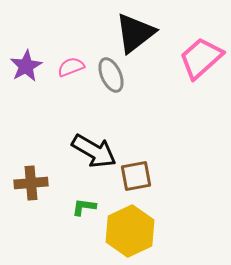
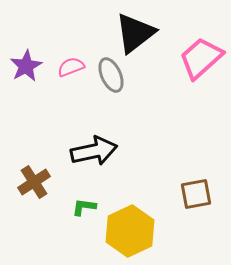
black arrow: rotated 42 degrees counterclockwise
brown square: moved 60 px right, 18 px down
brown cross: moved 3 px right, 1 px up; rotated 28 degrees counterclockwise
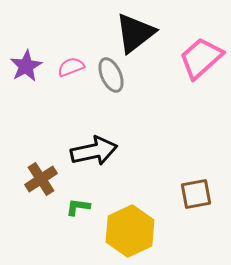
brown cross: moved 7 px right, 3 px up
green L-shape: moved 6 px left
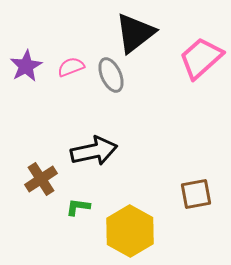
yellow hexagon: rotated 6 degrees counterclockwise
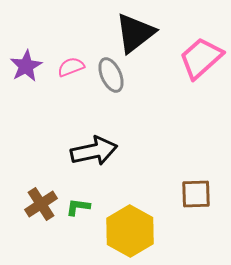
brown cross: moved 25 px down
brown square: rotated 8 degrees clockwise
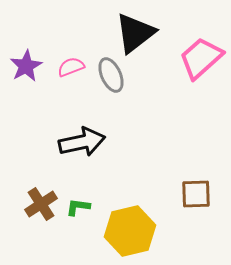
black arrow: moved 12 px left, 9 px up
yellow hexagon: rotated 18 degrees clockwise
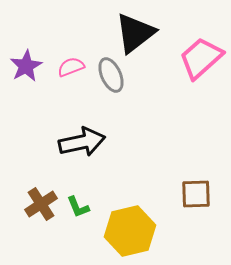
green L-shape: rotated 120 degrees counterclockwise
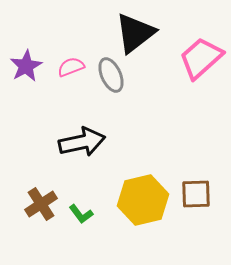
green L-shape: moved 3 px right, 7 px down; rotated 15 degrees counterclockwise
yellow hexagon: moved 13 px right, 31 px up
